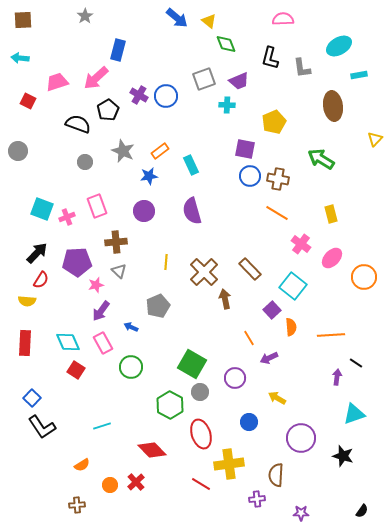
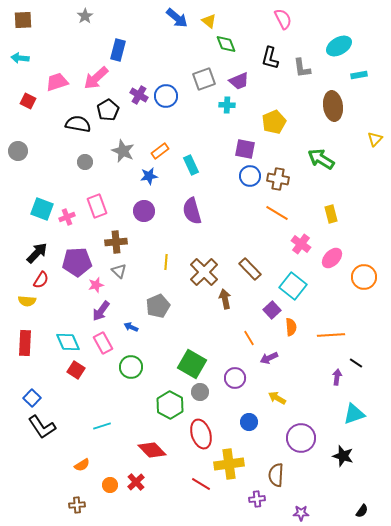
pink semicircle at (283, 19): rotated 65 degrees clockwise
black semicircle at (78, 124): rotated 10 degrees counterclockwise
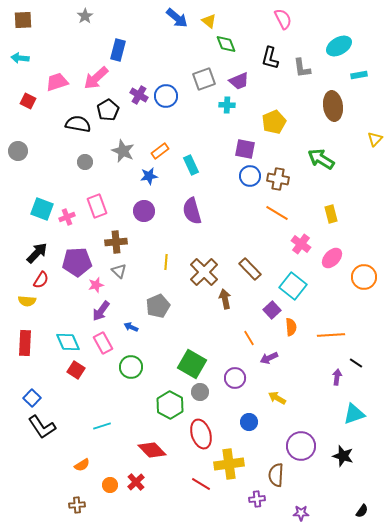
purple circle at (301, 438): moved 8 px down
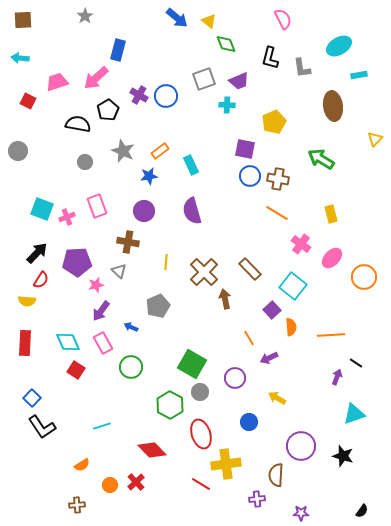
brown cross at (116, 242): moved 12 px right; rotated 15 degrees clockwise
purple arrow at (337, 377): rotated 14 degrees clockwise
yellow cross at (229, 464): moved 3 px left
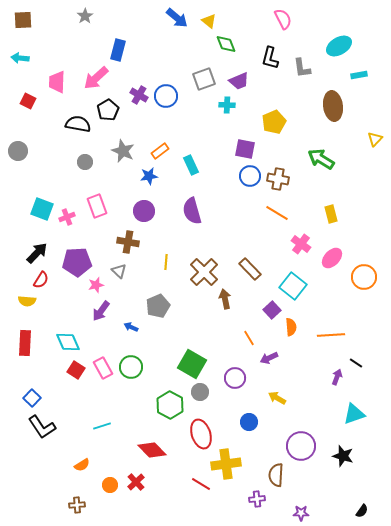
pink trapezoid at (57, 82): rotated 70 degrees counterclockwise
pink rectangle at (103, 343): moved 25 px down
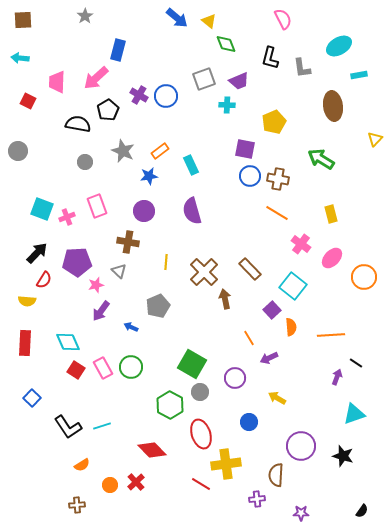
red semicircle at (41, 280): moved 3 px right
black L-shape at (42, 427): moved 26 px right
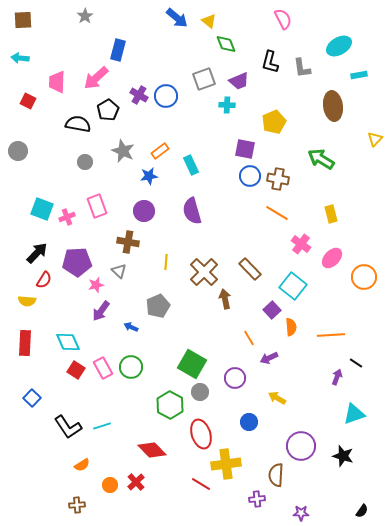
black L-shape at (270, 58): moved 4 px down
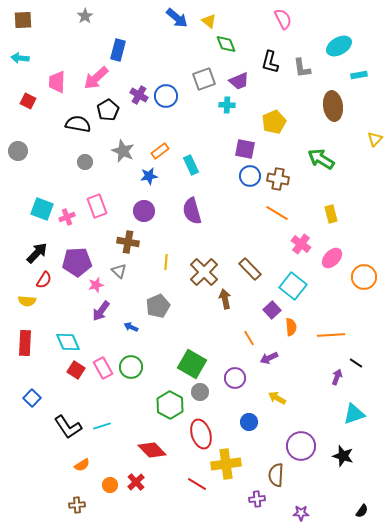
red line at (201, 484): moved 4 px left
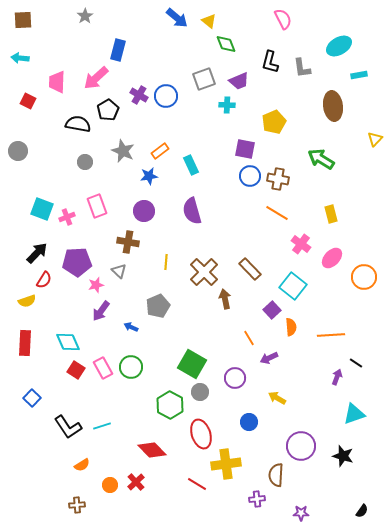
yellow semicircle at (27, 301): rotated 24 degrees counterclockwise
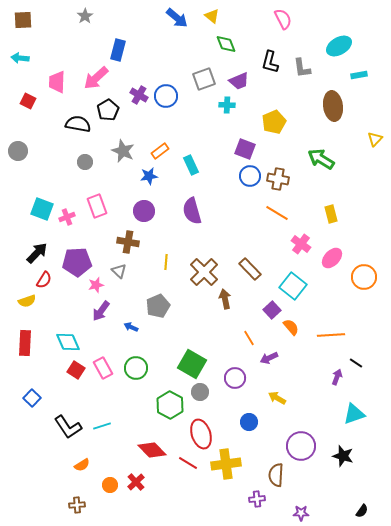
yellow triangle at (209, 21): moved 3 px right, 5 px up
purple square at (245, 149): rotated 10 degrees clockwise
orange semicircle at (291, 327): rotated 36 degrees counterclockwise
green circle at (131, 367): moved 5 px right, 1 px down
red line at (197, 484): moved 9 px left, 21 px up
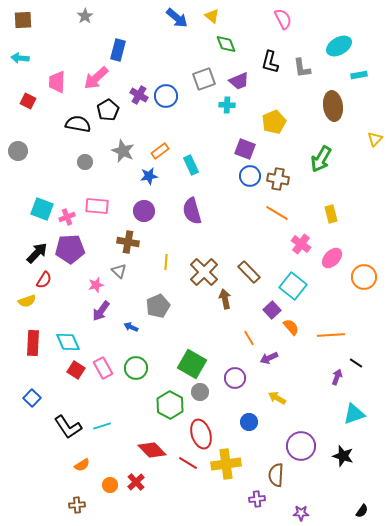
green arrow at (321, 159): rotated 92 degrees counterclockwise
pink rectangle at (97, 206): rotated 65 degrees counterclockwise
purple pentagon at (77, 262): moved 7 px left, 13 px up
brown rectangle at (250, 269): moved 1 px left, 3 px down
red rectangle at (25, 343): moved 8 px right
